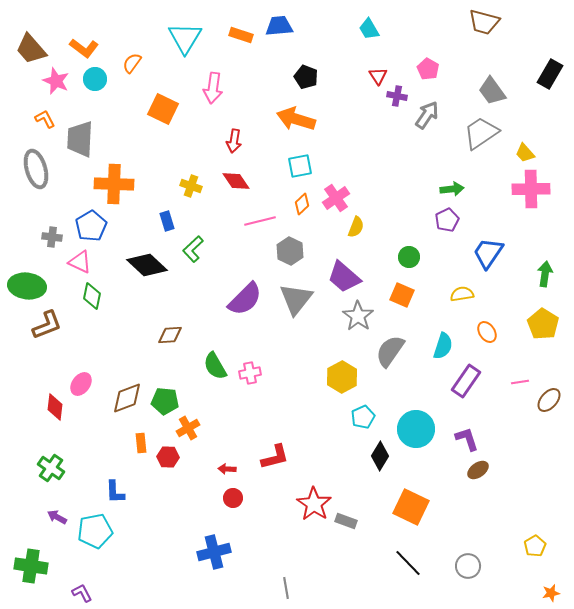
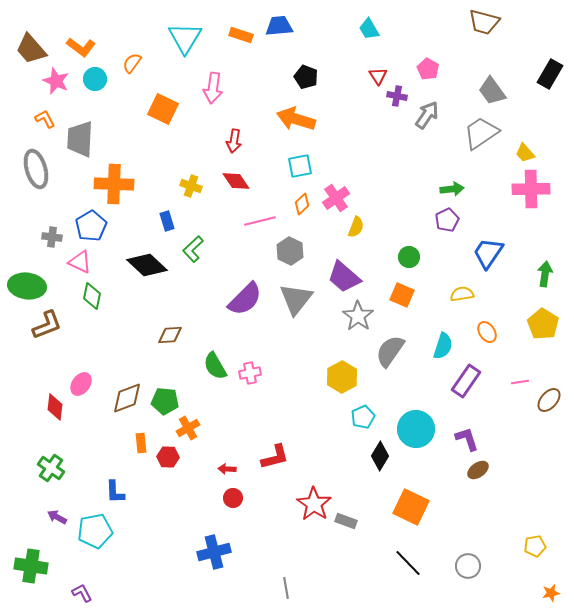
orange L-shape at (84, 48): moved 3 px left, 1 px up
yellow pentagon at (535, 546): rotated 20 degrees clockwise
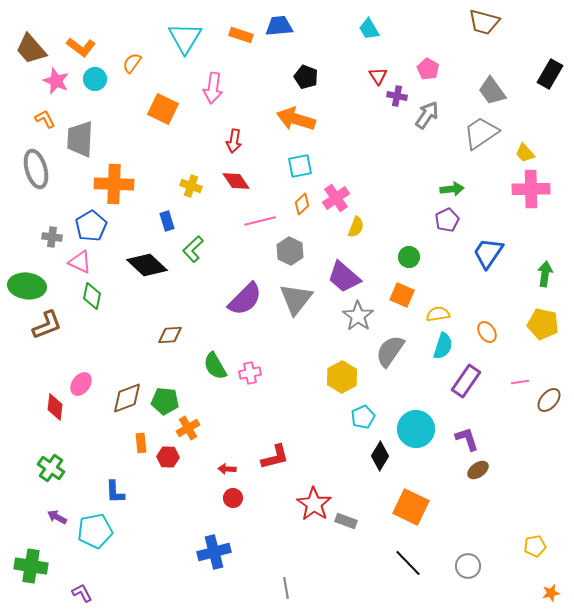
yellow semicircle at (462, 294): moved 24 px left, 20 px down
yellow pentagon at (543, 324): rotated 20 degrees counterclockwise
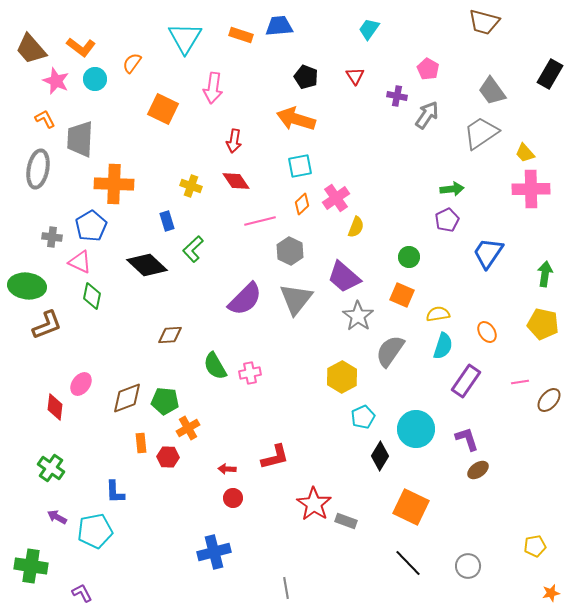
cyan trapezoid at (369, 29): rotated 65 degrees clockwise
red triangle at (378, 76): moved 23 px left
gray ellipse at (36, 169): moved 2 px right; rotated 27 degrees clockwise
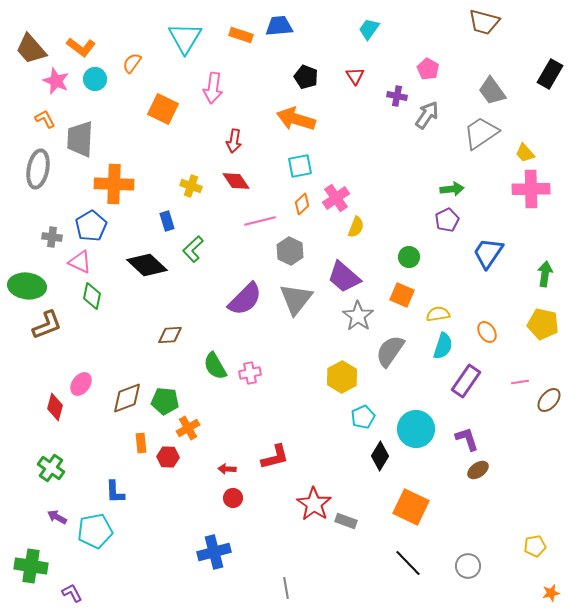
red diamond at (55, 407): rotated 8 degrees clockwise
purple L-shape at (82, 593): moved 10 px left
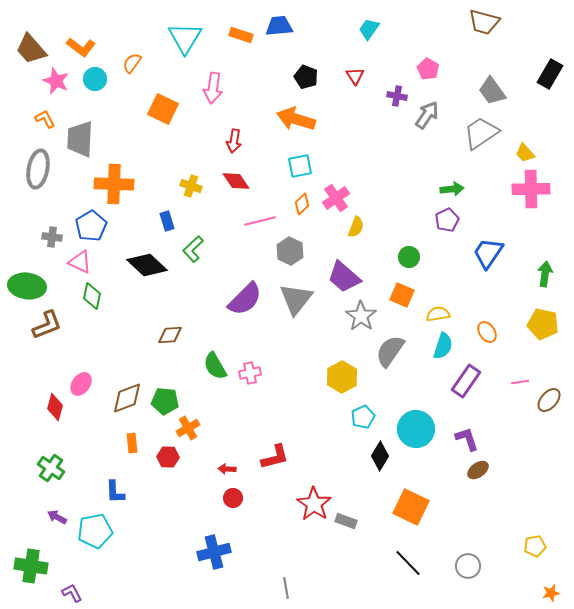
gray star at (358, 316): moved 3 px right
orange rectangle at (141, 443): moved 9 px left
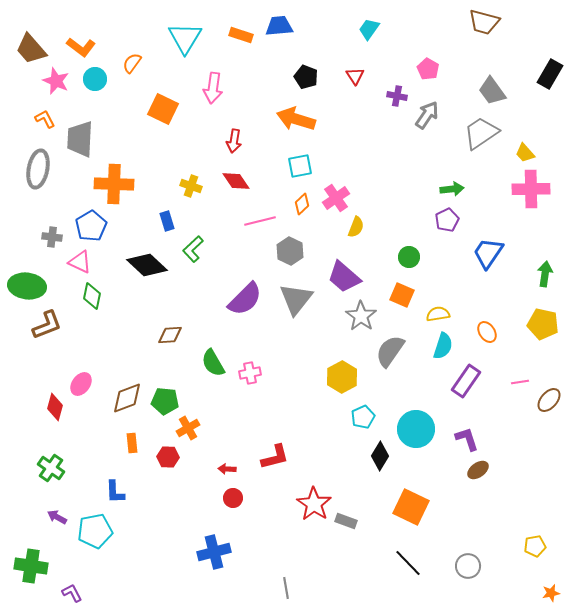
green semicircle at (215, 366): moved 2 px left, 3 px up
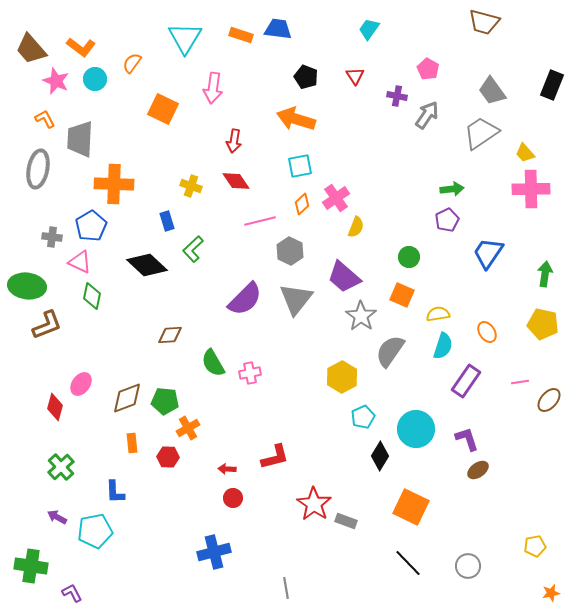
blue trapezoid at (279, 26): moved 1 px left, 3 px down; rotated 12 degrees clockwise
black rectangle at (550, 74): moved 2 px right, 11 px down; rotated 8 degrees counterclockwise
green cross at (51, 468): moved 10 px right, 1 px up; rotated 12 degrees clockwise
